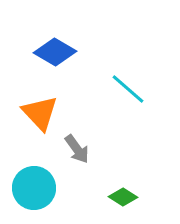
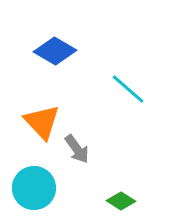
blue diamond: moved 1 px up
orange triangle: moved 2 px right, 9 px down
green diamond: moved 2 px left, 4 px down
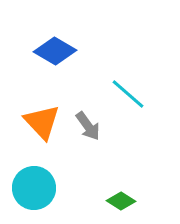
cyan line: moved 5 px down
gray arrow: moved 11 px right, 23 px up
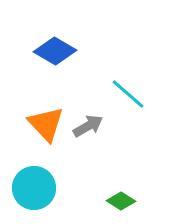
orange triangle: moved 4 px right, 2 px down
gray arrow: rotated 84 degrees counterclockwise
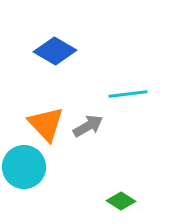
cyan line: rotated 48 degrees counterclockwise
cyan circle: moved 10 px left, 21 px up
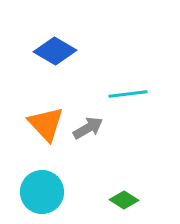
gray arrow: moved 2 px down
cyan circle: moved 18 px right, 25 px down
green diamond: moved 3 px right, 1 px up
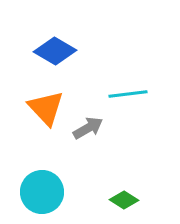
orange triangle: moved 16 px up
